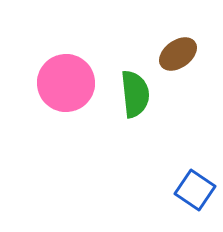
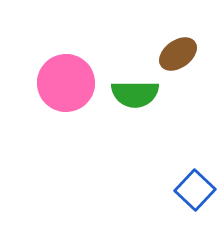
green semicircle: rotated 96 degrees clockwise
blue square: rotated 9 degrees clockwise
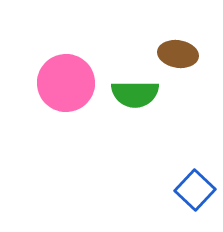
brown ellipse: rotated 45 degrees clockwise
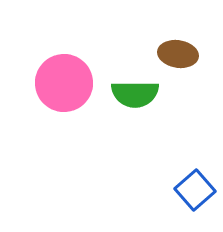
pink circle: moved 2 px left
blue square: rotated 6 degrees clockwise
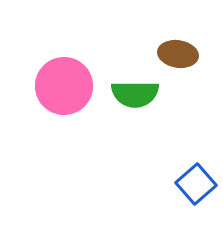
pink circle: moved 3 px down
blue square: moved 1 px right, 6 px up
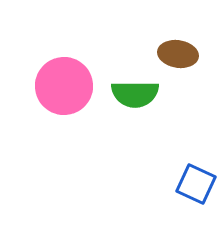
blue square: rotated 24 degrees counterclockwise
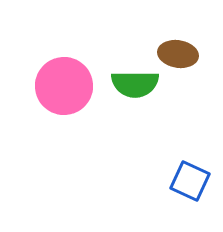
green semicircle: moved 10 px up
blue square: moved 6 px left, 3 px up
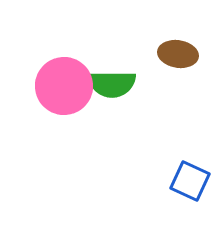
green semicircle: moved 23 px left
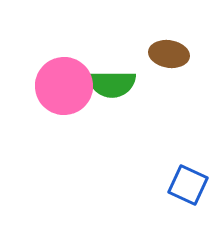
brown ellipse: moved 9 px left
blue square: moved 2 px left, 4 px down
